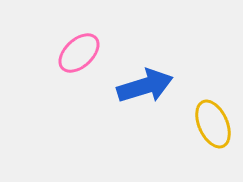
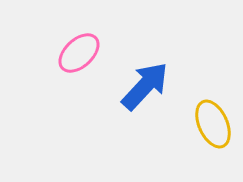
blue arrow: rotated 30 degrees counterclockwise
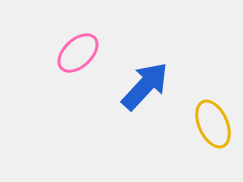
pink ellipse: moved 1 px left
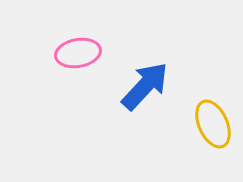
pink ellipse: rotated 33 degrees clockwise
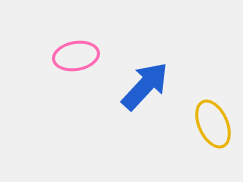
pink ellipse: moved 2 px left, 3 px down
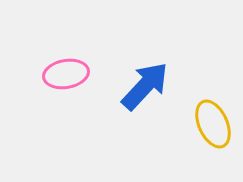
pink ellipse: moved 10 px left, 18 px down
